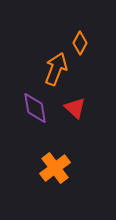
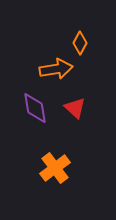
orange arrow: rotated 60 degrees clockwise
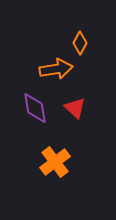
orange cross: moved 6 px up
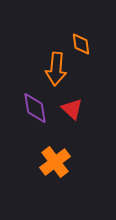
orange diamond: moved 1 px right, 1 px down; rotated 35 degrees counterclockwise
orange arrow: rotated 104 degrees clockwise
red triangle: moved 3 px left, 1 px down
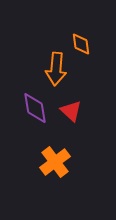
red triangle: moved 1 px left, 2 px down
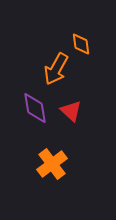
orange arrow: rotated 24 degrees clockwise
orange cross: moved 3 px left, 2 px down
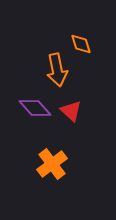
orange diamond: rotated 10 degrees counterclockwise
orange arrow: moved 1 px right, 1 px down; rotated 40 degrees counterclockwise
purple diamond: rotated 32 degrees counterclockwise
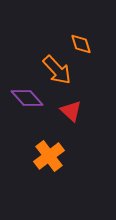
orange arrow: rotated 32 degrees counterclockwise
purple diamond: moved 8 px left, 10 px up
orange cross: moved 3 px left, 8 px up
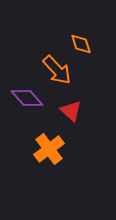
orange cross: moved 7 px up
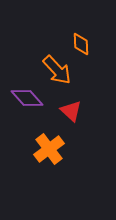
orange diamond: rotated 15 degrees clockwise
